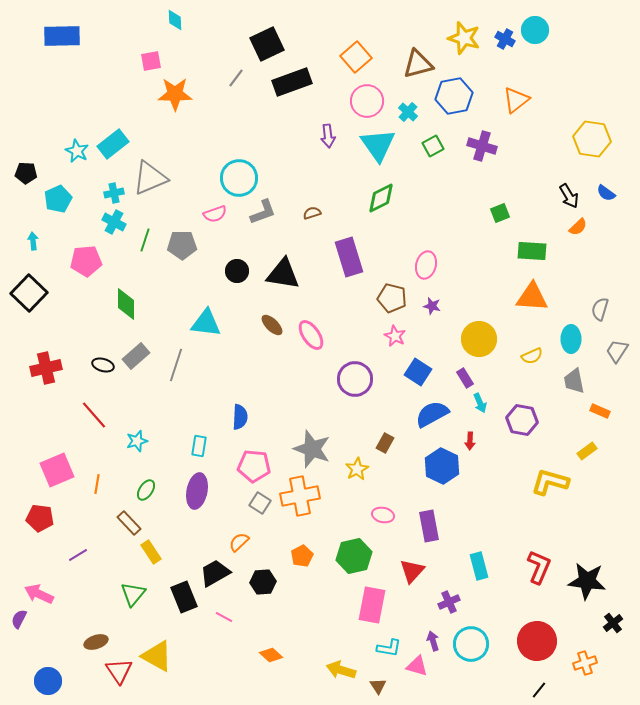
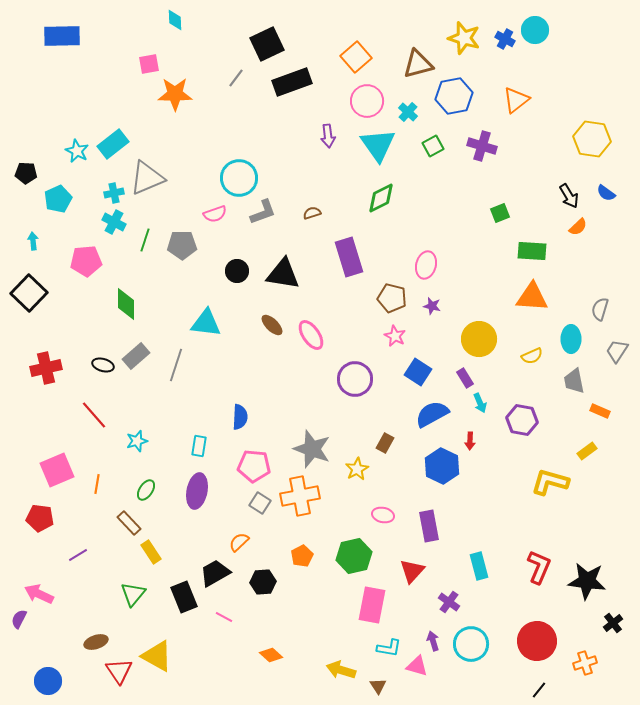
pink square at (151, 61): moved 2 px left, 3 px down
gray triangle at (150, 178): moved 3 px left
purple cross at (449, 602): rotated 30 degrees counterclockwise
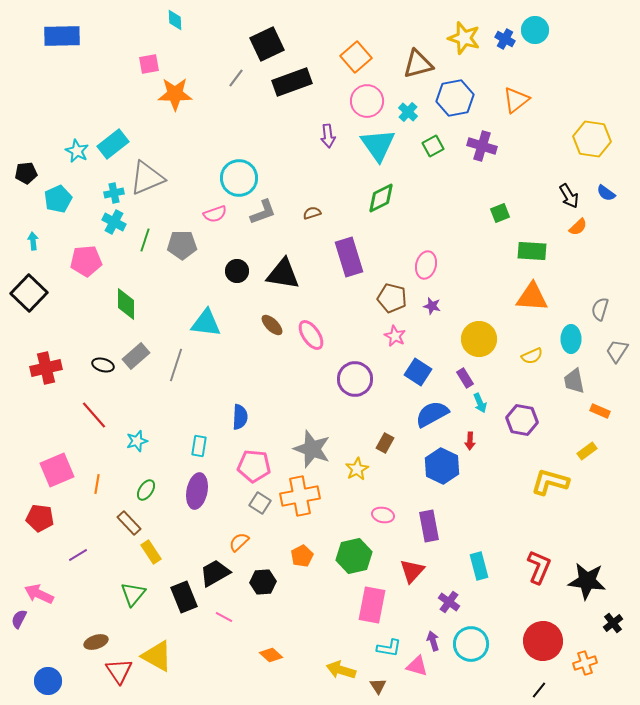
blue hexagon at (454, 96): moved 1 px right, 2 px down
black pentagon at (26, 173): rotated 10 degrees counterclockwise
red circle at (537, 641): moved 6 px right
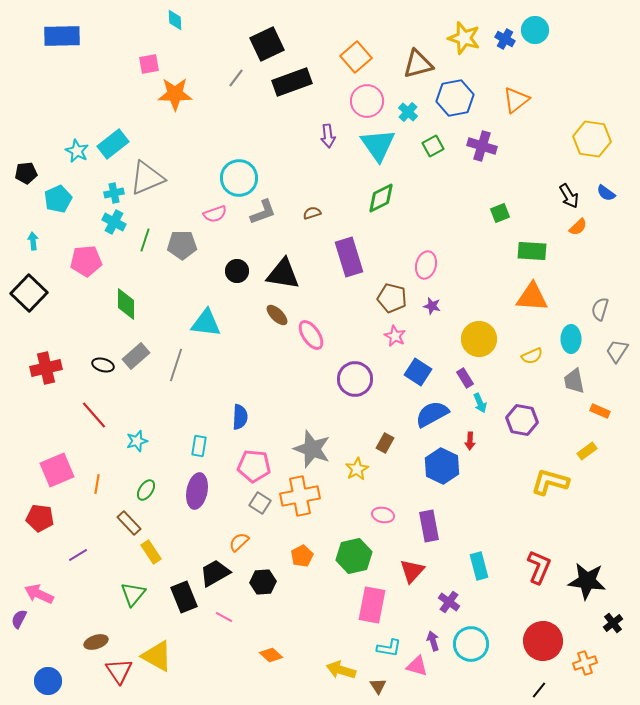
brown ellipse at (272, 325): moved 5 px right, 10 px up
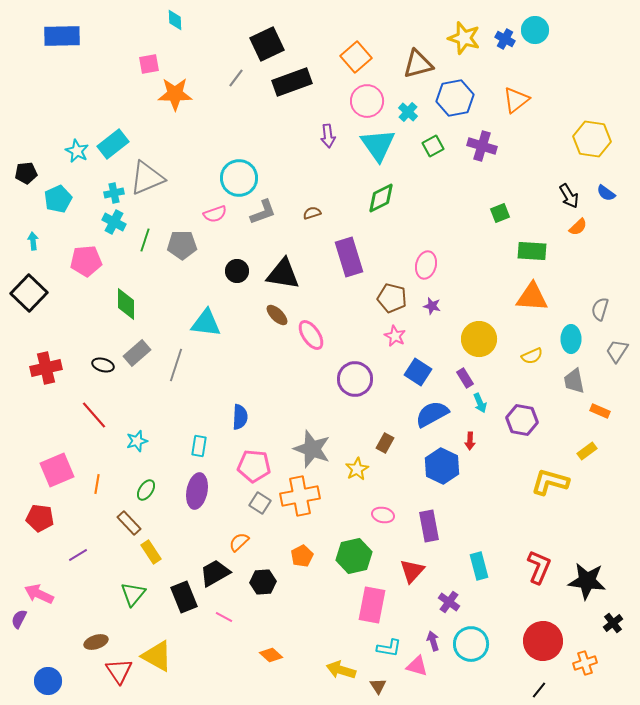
gray rectangle at (136, 356): moved 1 px right, 3 px up
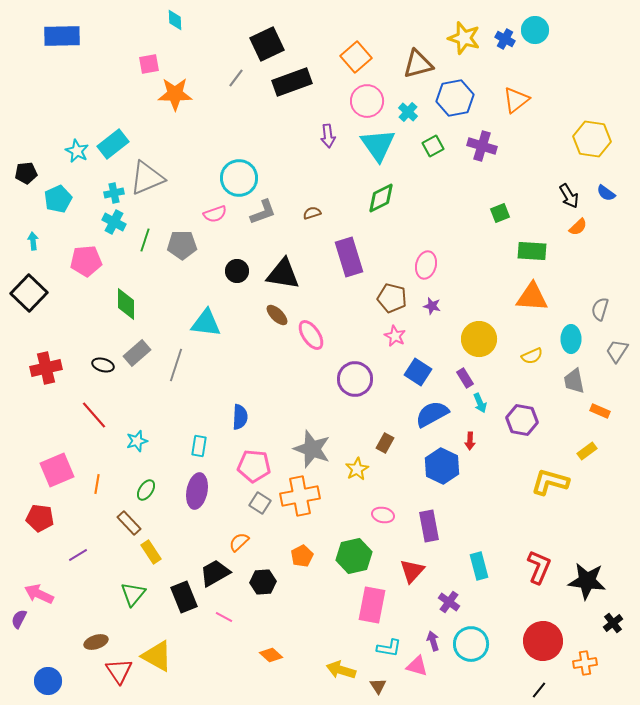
orange cross at (585, 663): rotated 10 degrees clockwise
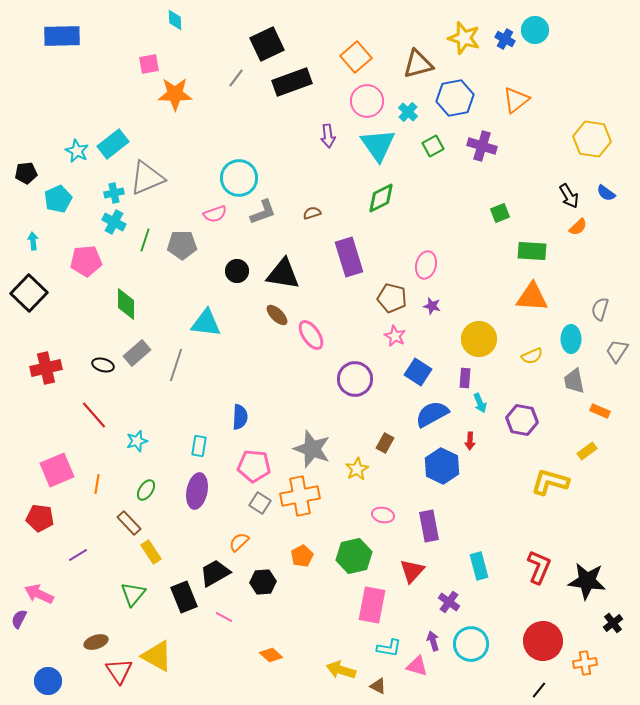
purple rectangle at (465, 378): rotated 36 degrees clockwise
brown triangle at (378, 686): rotated 30 degrees counterclockwise
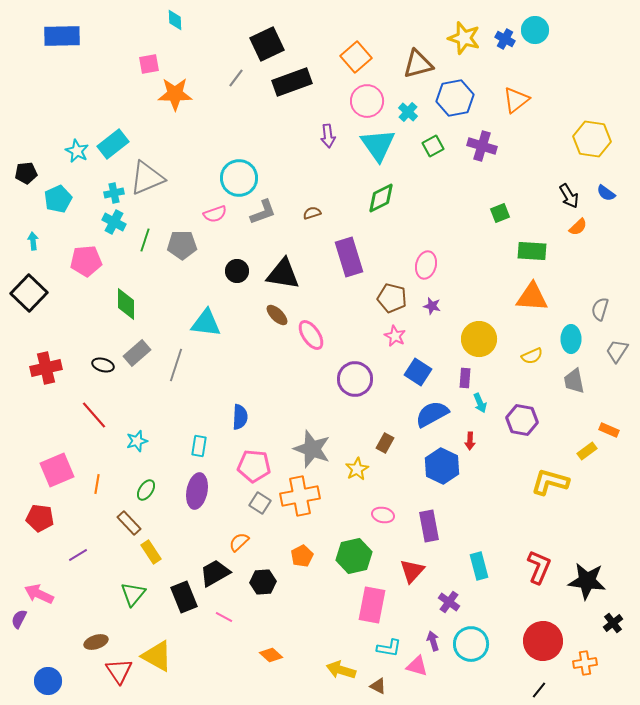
orange rectangle at (600, 411): moved 9 px right, 19 px down
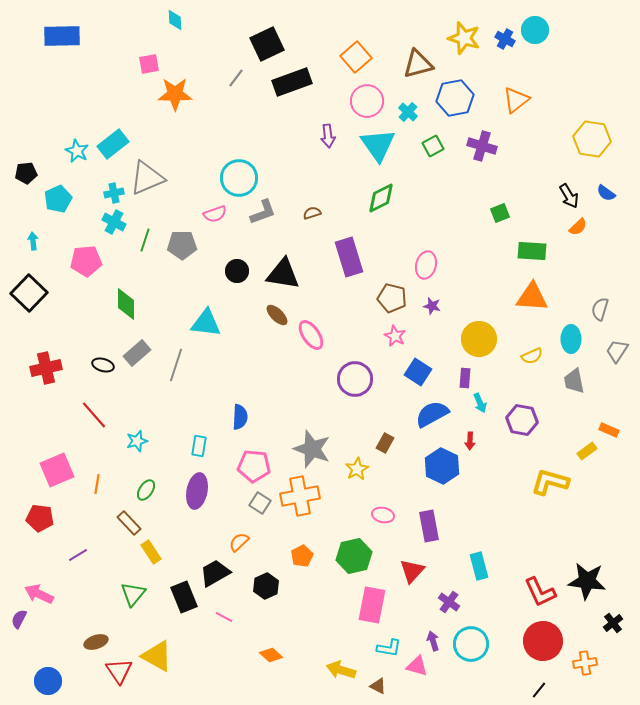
red L-shape at (539, 567): moved 1 px right, 25 px down; rotated 132 degrees clockwise
black hexagon at (263, 582): moved 3 px right, 4 px down; rotated 20 degrees counterclockwise
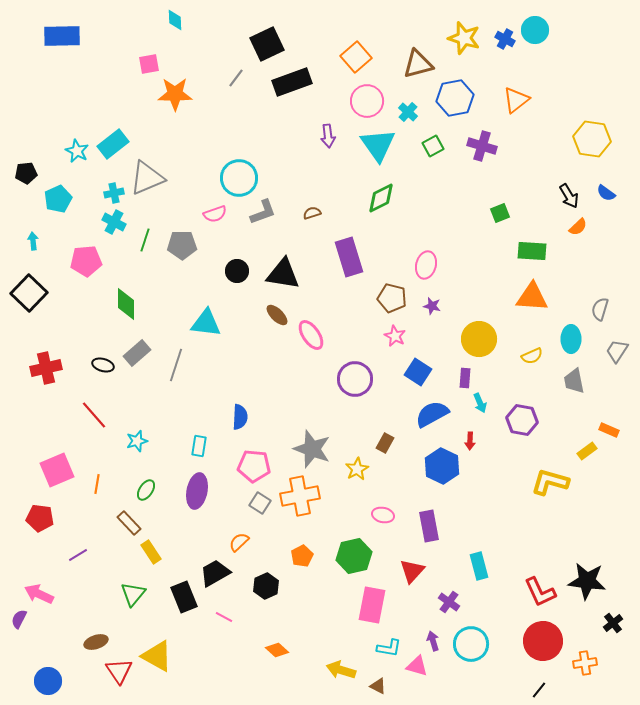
orange diamond at (271, 655): moved 6 px right, 5 px up
